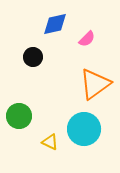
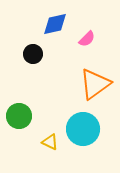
black circle: moved 3 px up
cyan circle: moved 1 px left
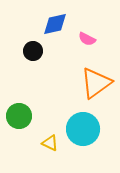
pink semicircle: rotated 72 degrees clockwise
black circle: moved 3 px up
orange triangle: moved 1 px right, 1 px up
yellow triangle: moved 1 px down
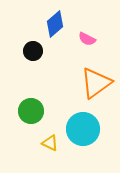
blue diamond: rotated 28 degrees counterclockwise
green circle: moved 12 px right, 5 px up
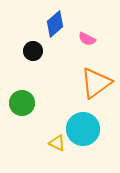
green circle: moved 9 px left, 8 px up
yellow triangle: moved 7 px right
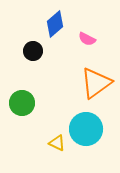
cyan circle: moved 3 px right
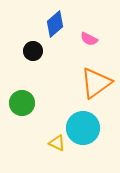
pink semicircle: moved 2 px right
cyan circle: moved 3 px left, 1 px up
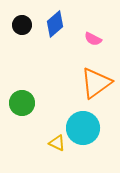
pink semicircle: moved 4 px right
black circle: moved 11 px left, 26 px up
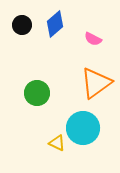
green circle: moved 15 px right, 10 px up
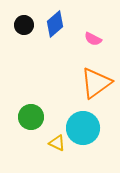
black circle: moved 2 px right
green circle: moved 6 px left, 24 px down
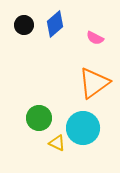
pink semicircle: moved 2 px right, 1 px up
orange triangle: moved 2 px left
green circle: moved 8 px right, 1 px down
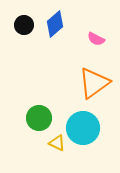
pink semicircle: moved 1 px right, 1 px down
